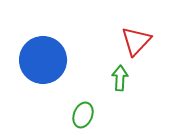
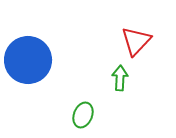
blue circle: moved 15 px left
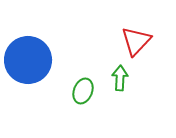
green ellipse: moved 24 px up
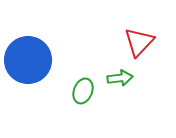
red triangle: moved 3 px right, 1 px down
green arrow: rotated 80 degrees clockwise
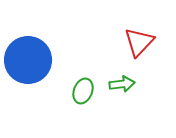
green arrow: moved 2 px right, 6 px down
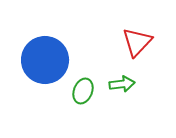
red triangle: moved 2 px left
blue circle: moved 17 px right
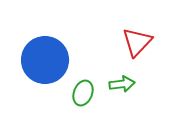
green ellipse: moved 2 px down
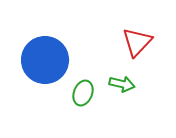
green arrow: rotated 20 degrees clockwise
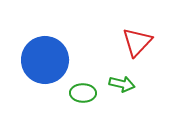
green ellipse: rotated 70 degrees clockwise
